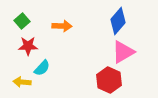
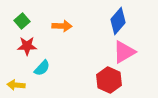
red star: moved 1 px left
pink triangle: moved 1 px right
yellow arrow: moved 6 px left, 3 px down
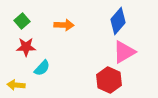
orange arrow: moved 2 px right, 1 px up
red star: moved 1 px left, 1 px down
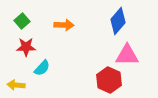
pink triangle: moved 3 px right, 3 px down; rotated 30 degrees clockwise
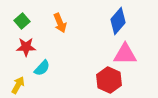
orange arrow: moved 4 px left, 2 px up; rotated 66 degrees clockwise
pink triangle: moved 2 px left, 1 px up
yellow arrow: moved 2 px right; rotated 114 degrees clockwise
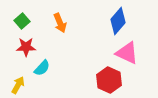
pink triangle: moved 2 px right, 1 px up; rotated 25 degrees clockwise
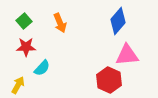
green square: moved 2 px right
pink triangle: moved 2 px down; rotated 30 degrees counterclockwise
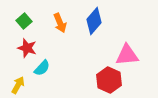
blue diamond: moved 24 px left
red star: moved 1 px right, 1 px down; rotated 18 degrees clockwise
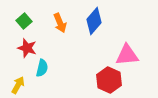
cyan semicircle: rotated 30 degrees counterclockwise
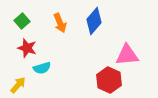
green square: moved 2 px left
cyan semicircle: rotated 60 degrees clockwise
yellow arrow: rotated 12 degrees clockwise
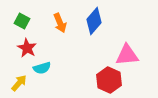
green square: rotated 21 degrees counterclockwise
red star: rotated 12 degrees clockwise
yellow arrow: moved 1 px right, 2 px up
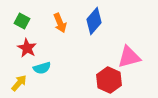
pink triangle: moved 2 px right, 2 px down; rotated 10 degrees counterclockwise
